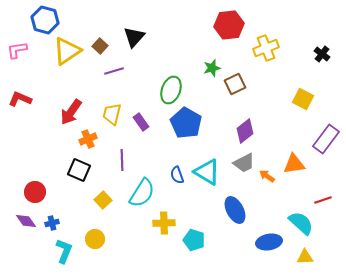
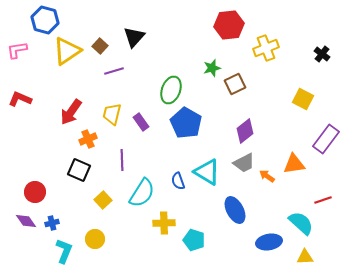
blue semicircle at (177, 175): moved 1 px right, 6 px down
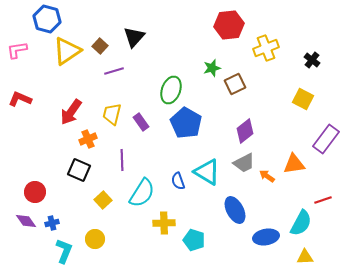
blue hexagon at (45, 20): moved 2 px right, 1 px up
black cross at (322, 54): moved 10 px left, 6 px down
cyan semicircle at (301, 223): rotated 76 degrees clockwise
blue ellipse at (269, 242): moved 3 px left, 5 px up
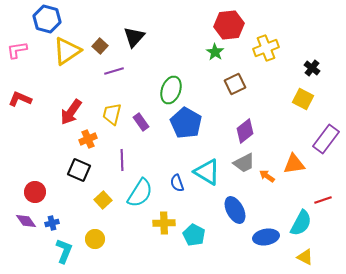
black cross at (312, 60): moved 8 px down
green star at (212, 68): moved 3 px right, 16 px up; rotated 24 degrees counterclockwise
blue semicircle at (178, 181): moved 1 px left, 2 px down
cyan semicircle at (142, 193): moved 2 px left
cyan pentagon at (194, 240): moved 5 px up; rotated 10 degrees clockwise
yellow triangle at (305, 257): rotated 30 degrees clockwise
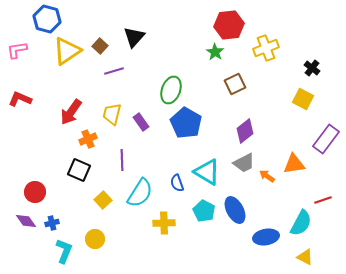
cyan pentagon at (194, 235): moved 10 px right, 24 px up
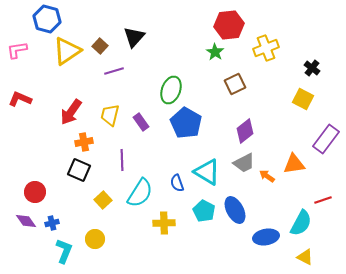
yellow trapezoid at (112, 114): moved 2 px left, 1 px down
orange cross at (88, 139): moved 4 px left, 3 px down; rotated 12 degrees clockwise
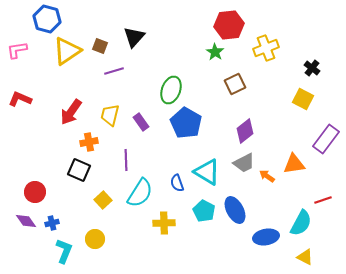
brown square at (100, 46): rotated 21 degrees counterclockwise
orange cross at (84, 142): moved 5 px right
purple line at (122, 160): moved 4 px right
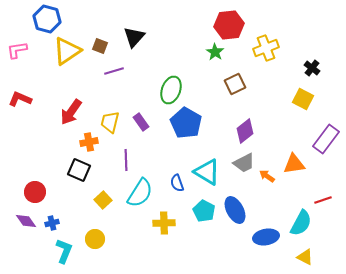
yellow trapezoid at (110, 115): moved 7 px down
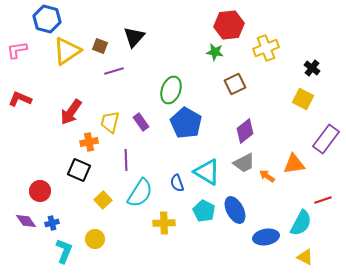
green star at (215, 52): rotated 24 degrees counterclockwise
red circle at (35, 192): moved 5 px right, 1 px up
